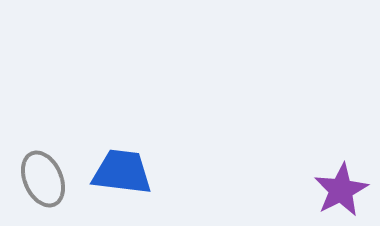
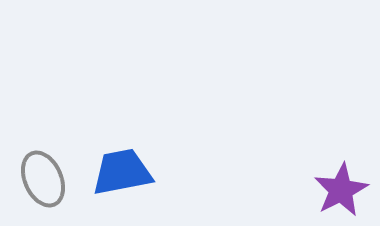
blue trapezoid: rotated 18 degrees counterclockwise
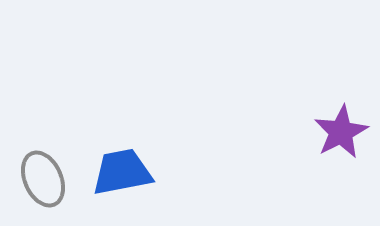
purple star: moved 58 px up
